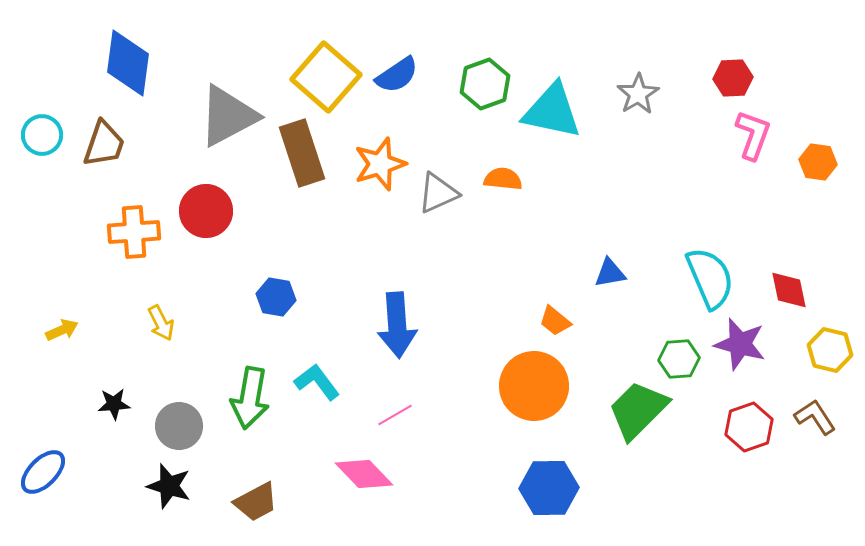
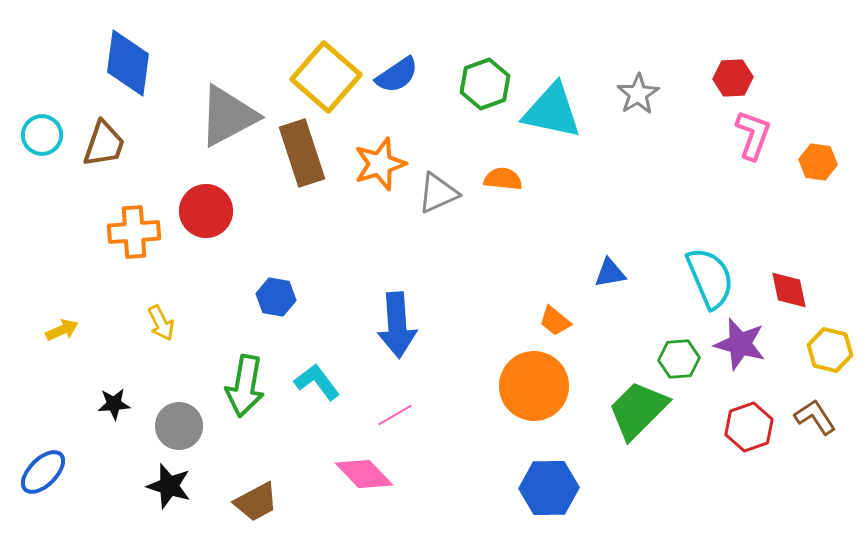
green arrow at (250, 398): moved 5 px left, 12 px up
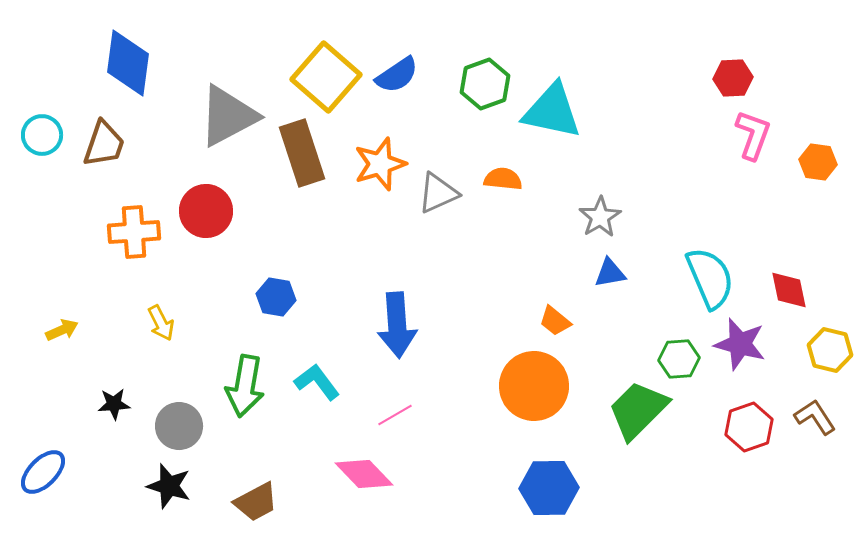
gray star at (638, 94): moved 38 px left, 123 px down
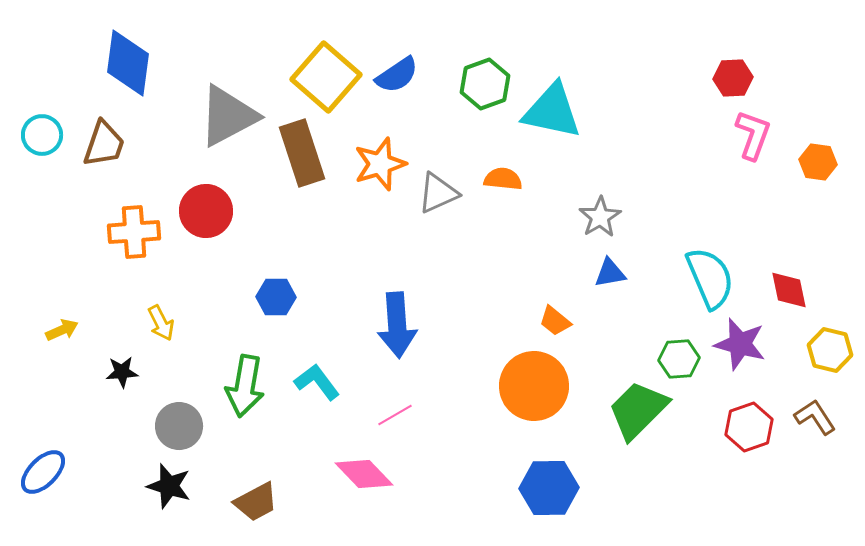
blue hexagon at (276, 297): rotated 9 degrees counterclockwise
black star at (114, 404): moved 8 px right, 32 px up
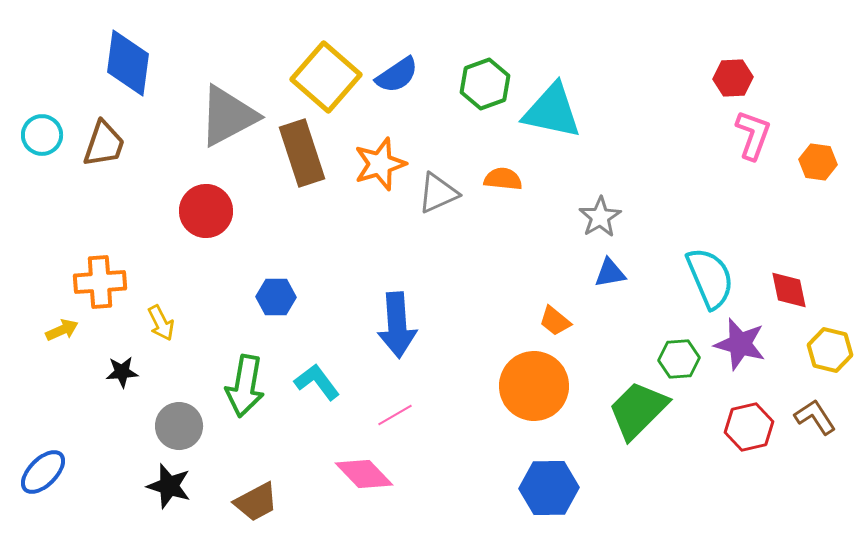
orange cross at (134, 232): moved 34 px left, 50 px down
red hexagon at (749, 427): rotated 6 degrees clockwise
